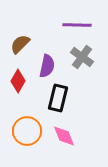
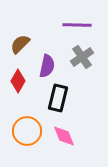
gray cross: rotated 20 degrees clockwise
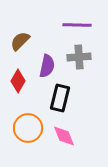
brown semicircle: moved 3 px up
gray cross: moved 3 px left; rotated 30 degrees clockwise
black rectangle: moved 2 px right
orange circle: moved 1 px right, 3 px up
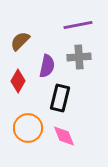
purple line: moved 1 px right; rotated 12 degrees counterclockwise
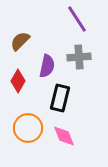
purple line: moved 1 px left, 6 px up; rotated 68 degrees clockwise
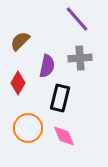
purple line: rotated 8 degrees counterclockwise
gray cross: moved 1 px right, 1 px down
red diamond: moved 2 px down
